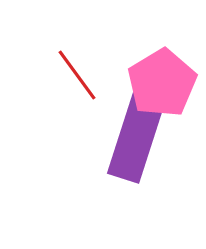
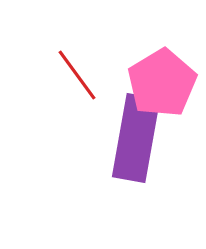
purple rectangle: rotated 8 degrees counterclockwise
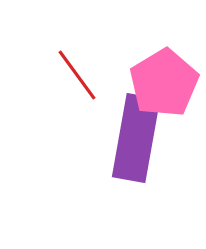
pink pentagon: moved 2 px right
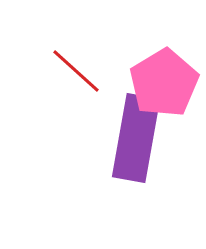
red line: moved 1 px left, 4 px up; rotated 12 degrees counterclockwise
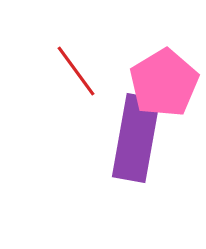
red line: rotated 12 degrees clockwise
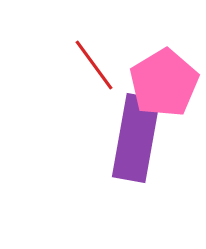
red line: moved 18 px right, 6 px up
